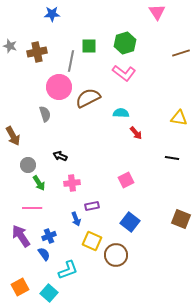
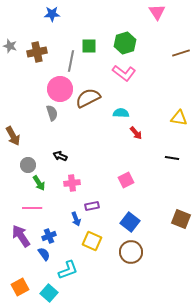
pink circle: moved 1 px right, 2 px down
gray semicircle: moved 7 px right, 1 px up
brown circle: moved 15 px right, 3 px up
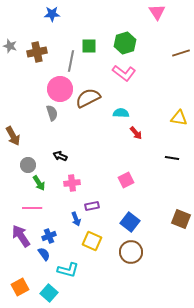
cyan L-shape: rotated 35 degrees clockwise
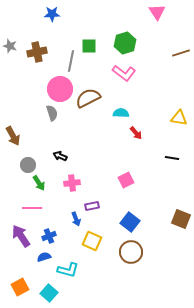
blue semicircle: moved 3 px down; rotated 72 degrees counterclockwise
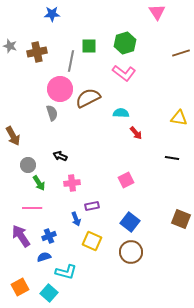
cyan L-shape: moved 2 px left, 2 px down
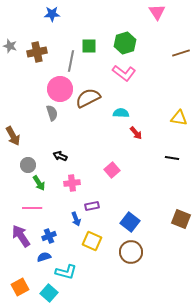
pink square: moved 14 px left, 10 px up; rotated 14 degrees counterclockwise
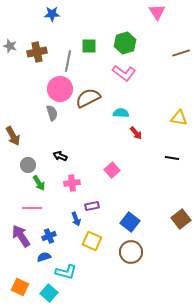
gray line: moved 3 px left
brown square: rotated 30 degrees clockwise
orange square: rotated 36 degrees counterclockwise
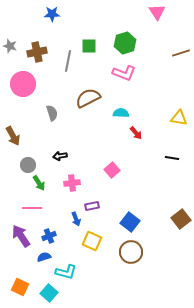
pink L-shape: rotated 15 degrees counterclockwise
pink circle: moved 37 px left, 5 px up
black arrow: rotated 32 degrees counterclockwise
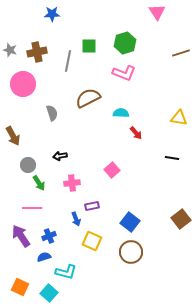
gray star: moved 4 px down
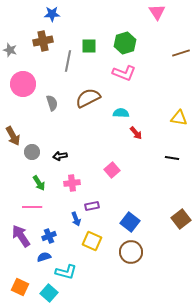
brown cross: moved 6 px right, 11 px up
gray semicircle: moved 10 px up
gray circle: moved 4 px right, 13 px up
pink line: moved 1 px up
